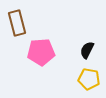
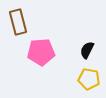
brown rectangle: moved 1 px right, 1 px up
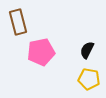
pink pentagon: rotated 8 degrees counterclockwise
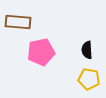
brown rectangle: rotated 70 degrees counterclockwise
black semicircle: rotated 30 degrees counterclockwise
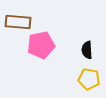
pink pentagon: moved 7 px up
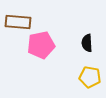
black semicircle: moved 7 px up
yellow pentagon: moved 1 px right, 2 px up
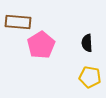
pink pentagon: rotated 20 degrees counterclockwise
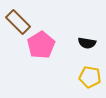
brown rectangle: rotated 40 degrees clockwise
black semicircle: rotated 78 degrees counterclockwise
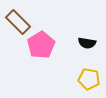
yellow pentagon: moved 1 px left, 2 px down
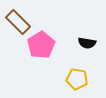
yellow pentagon: moved 12 px left
